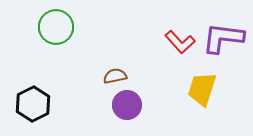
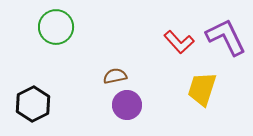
purple L-shape: moved 3 px right, 1 px up; rotated 57 degrees clockwise
red L-shape: moved 1 px left
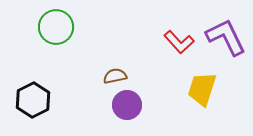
black hexagon: moved 4 px up
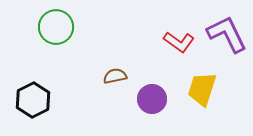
purple L-shape: moved 1 px right, 3 px up
red L-shape: rotated 12 degrees counterclockwise
purple circle: moved 25 px right, 6 px up
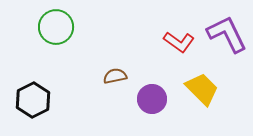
yellow trapezoid: rotated 117 degrees clockwise
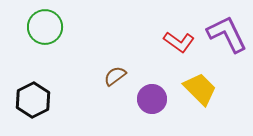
green circle: moved 11 px left
brown semicircle: rotated 25 degrees counterclockwise
yellow trapezoid: moved 2 px left
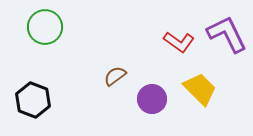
black hexagon: rotated 12 degrees counterclockwise
